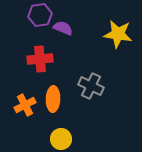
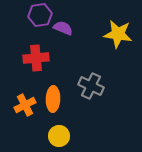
red cross: moved 4 px left, 1 px up
yellow circle: moved 2 px left, 3 px up
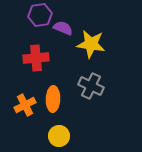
yellow star: moved 27 px left, 10 px down
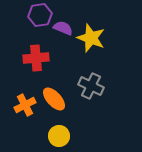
yellow star: moved 6 px up; rotated 12 degrees clockwise
orange ellipse: moved 1 px right; rotated 45 degrees counterclockwise
